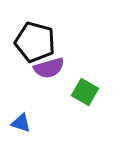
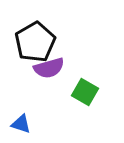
black pentagon: rotated 27 degrees clockwise
blue triangle: moved 1 px down
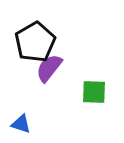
purple semicircle: rotated 144 degrees clockwise
green square: moved 9 px right; rotated 28 degrees counterclockwise
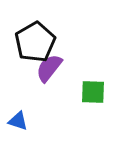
green square: moved 1 px left
blue triangle: moved 3 px left, 3 px up
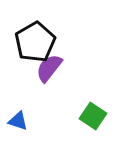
green square: moved 24 px down; rotated 32 degrees clockwise
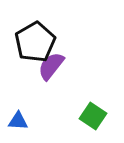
purple semicircle: moved 2 px right, 2 px up
blue triangle: rotated 15 degrees counterclockwise
